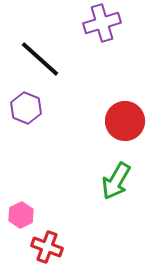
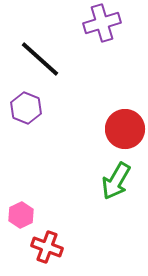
red circle: moved 8 px down
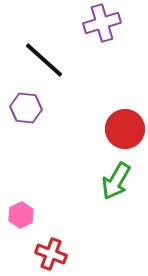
black line: moved 4 px right, 1 px down
purple hexagon: rotated 16 degrees counterclockwise
red cross: moved 4 px right, 7 px down
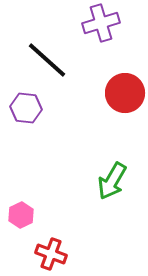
purple cross: moved 1 px left
black line: moved 3 px right
red circle: moved 36 px up
green arrow: moved 4 px left
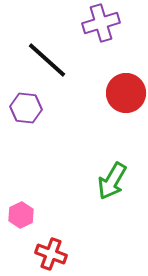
red circle: moved 1 px right
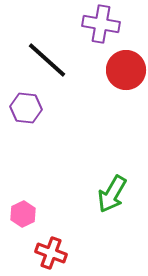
purple cross: moved 1 px down; rotated 27 degrees clockwise
red circle: moved 23 px up
green arrow: moved 13 px down
pink hexagon: moved 2 px right, 1 px up
red cross: moved 1 px up
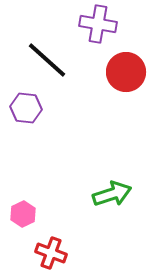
purple cross: moved 3 px left
red circle: moved 2 px down
green arrow: rotated 138 degrees counterclockwise
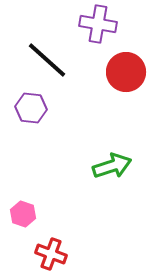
purple hexagon: moved 5 px right
green arrow: moved 28 px up
pink hexagon: rotated 15 degrees counterclockwise
red cross: moved 1 px down
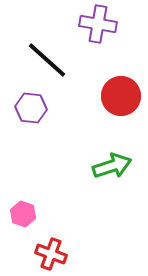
red circle: moved 5 px left, 24 px down
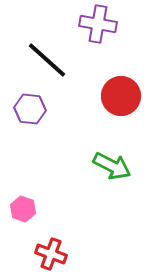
purple hexagon: moved 1 px left, 1 px down
green arrow: rotated 45 degrees clockwise
pink hexagon: moved 5 px up
